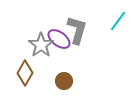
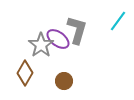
purple ellipse: moved 1 px left
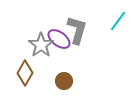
purple ellipse: moved 1 px right
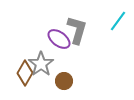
gray star: moved 19 px down
